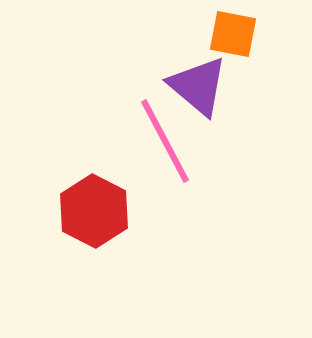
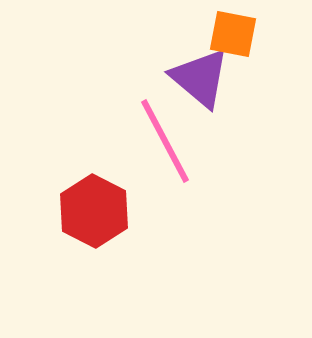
purple triangle: moved 2 px right, 8 px up
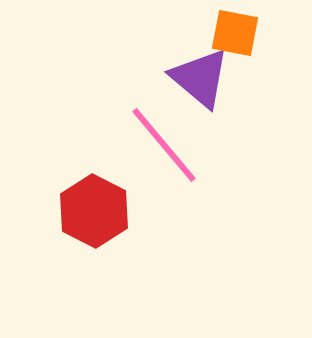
orange square: moved 2 px right, 1 px up
pink line: moved 1 px left, 4 px down; rotated 12 degrees counterclockwise
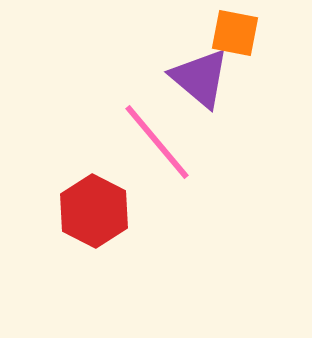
pink line: moved 7 px left, 3 px up
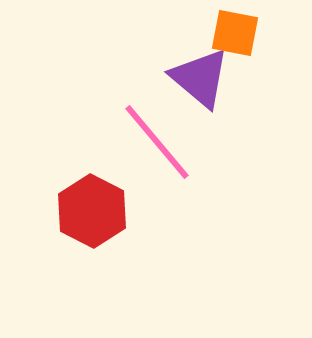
red hexagon: moved 2 px left
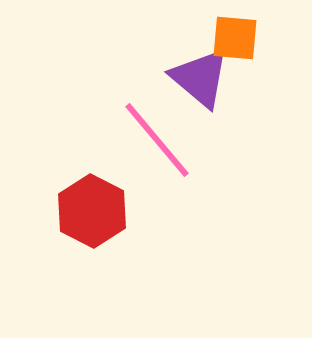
orange square: moved 5 px down; rotated 6 degrees counterclockwise
pink line: moved 2 px up
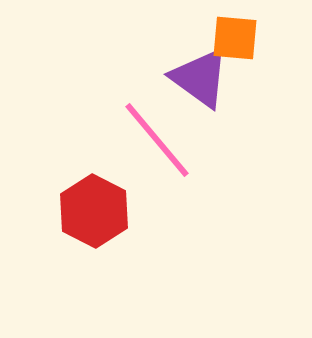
purple triangle: rotated 4 degrees counterclockwise
red hexagon: moved 2 px right
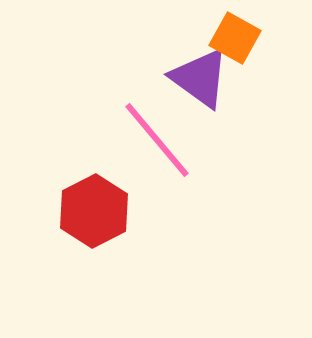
orange square: rotated 24 degrees clockwise
red hexagon: rotated 6 degrees clockwise
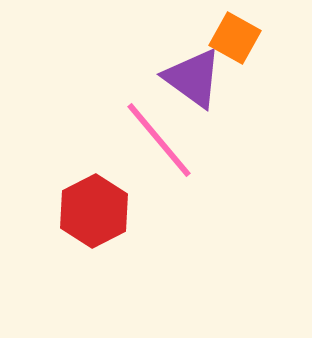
purple triangle: moved 7 px left
pink line: moved 2 px right
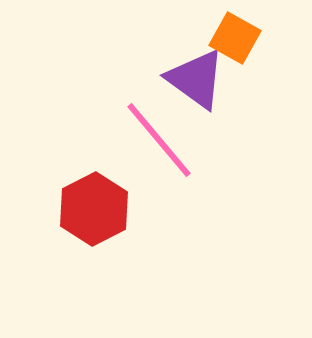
purple triangle: moved 3 px right, 1 px down
red hexagon: moved 2 px up
